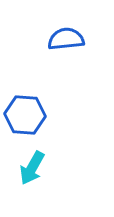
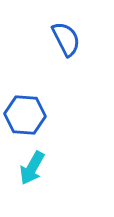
blue semicircle: rotated 69 degrees clockwise
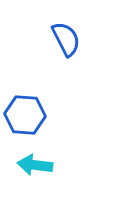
cyan arrow: moved 3 px right, 3 px up; rotated 68 degrees clockwise
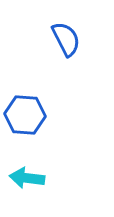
cyan arrow: moved 8 px left, 13 px down
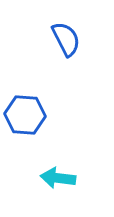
cyan arrow: moved 31 px right
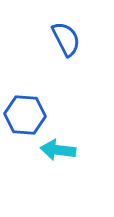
cyan arrow: moved 28 px up
